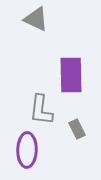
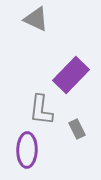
purple rectangle: rotated 45 degrees clockwise
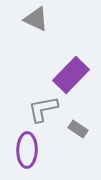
gray L-shape: moved 2 px right, 1 px up; rotated 72 degrees clockwise
gray rectangle: moved 1 px right; rotated 30 degrees counterclockwise
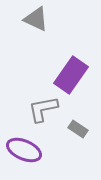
purple rectangle: rotated 9 degrees counterclockwise
purple ellipse: moved 3 px left; rotated 68 degrees counterclockwise
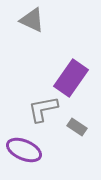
gray triangle: moved 4 px left, 1 px down
purple rectangle: moved 3 px down
gray rectangle: moved 1 px left, 2 px up
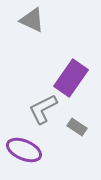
gray L-shape: rotated 16 degrees counterclockwise
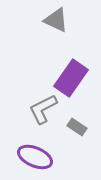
gray triangle: moved 24 px right
purple ellipse: moved 11 px right, 7 px down
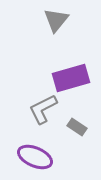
gray triangle: rotated 44 degrees clockwise
purple rectangle: rotated 39 degrees clockwise
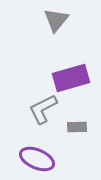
gray rectangle: rotated 36 degrees counterclockwise
purple ellipse: moved 2 px right, 2 px down
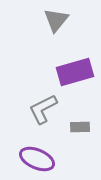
purple rectangle: moved 4 px right, 6 px up
gray rectangle: moved 3 px right
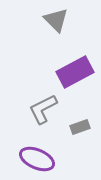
gray triangle: rotated 24 degrees counterclockwise
purple rectangle: rotated 12 degrees counterclockwise
gray rectangle: rotated 18 degrees counterclockwise
